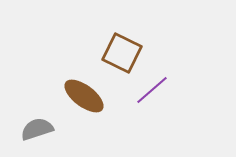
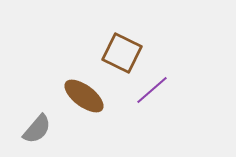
gray semicircle: rotated 148 degrees clockwise
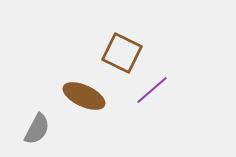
brown ellipse: rotated 12 degrees counterclockwise
gray semicircle: rotated 12 degrees counterclockwise
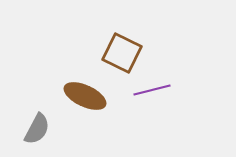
purple line: rotated 27 degrees clockwise
brown ellipse: moved 1 px right
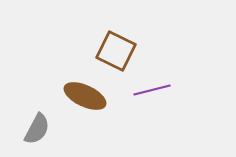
brown square: moved 6 px left, 2 px up
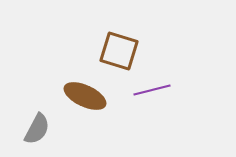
brown square: moved 3 px right; rotated 9 degrees counterclockwise
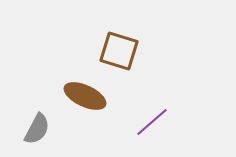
purple line: moved 32 px down; rotated 27 degrees counterclockwise
